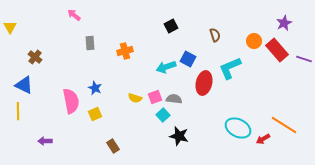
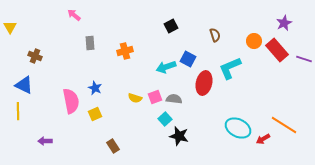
brown cross: moved 1 px up; rotated 16 degrees counterclockwise
cyan square: moved 2 px right, 4 px down
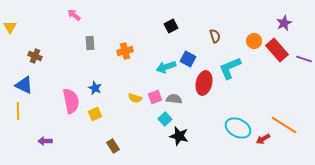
brown semicircle: moved 1 px down
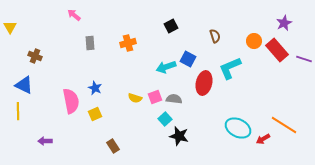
orange cross: moved 3 px right, 8 px up
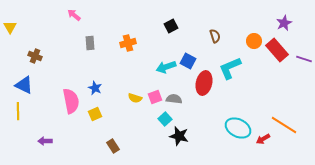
blue square: moved 2 px down
